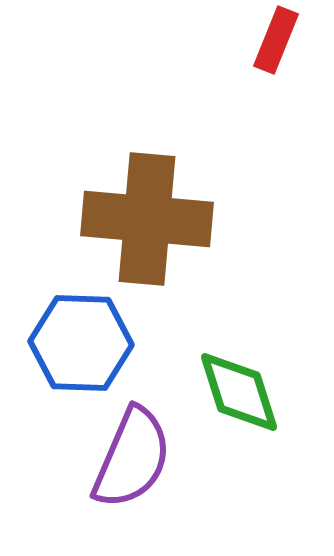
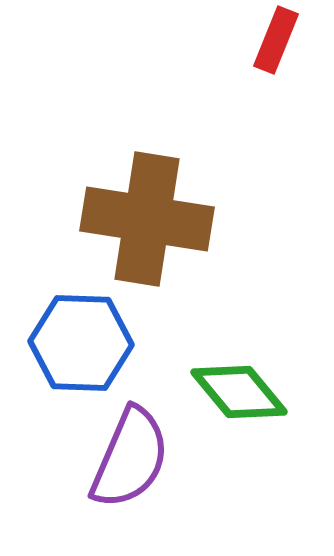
brown cross: rotated 4 degrees clockwise
green diamond: rotated 22 degrees counterclockwise
purple semicircle: moved 2 px left
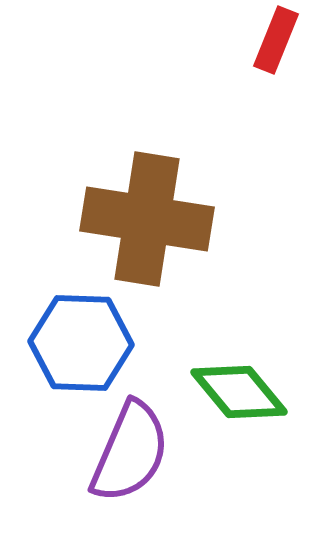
purple semicircle: moved 6 px up
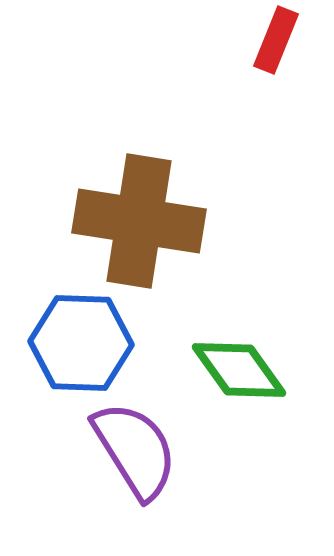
brown cross: moved 8 px left, 2 px down
green diamond: moved 22 px up; rotated 4 degrees clockwise
purple semicircle: moved 5 px right, 2 px up; rotated 55 degrees counterclockwise
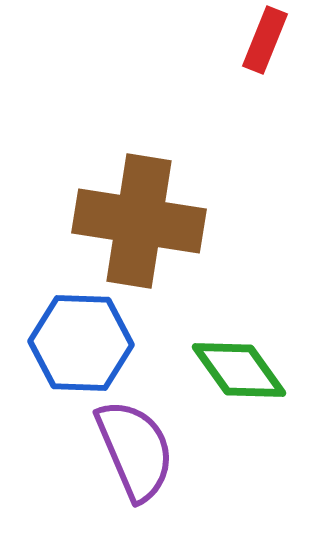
red rectangle: moved 11 px left
purple semicircle: rotated 9 degrees clockwise
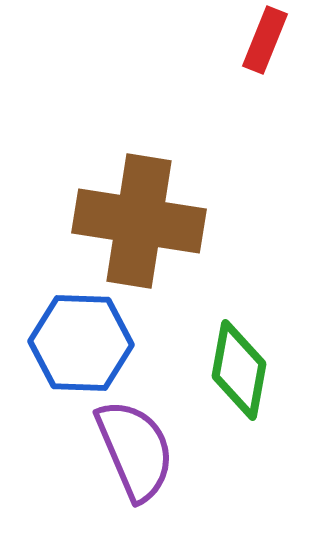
green diamond: rotated 46 degrees clockwise
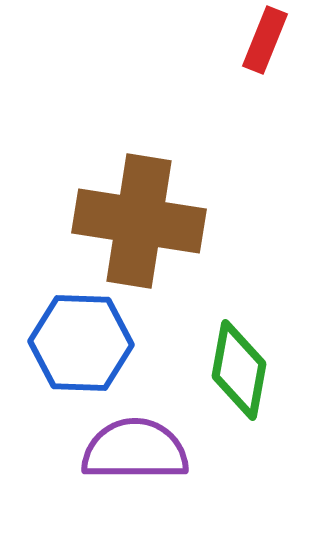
purple semicircle: rotated 67 degrees counterclockwise
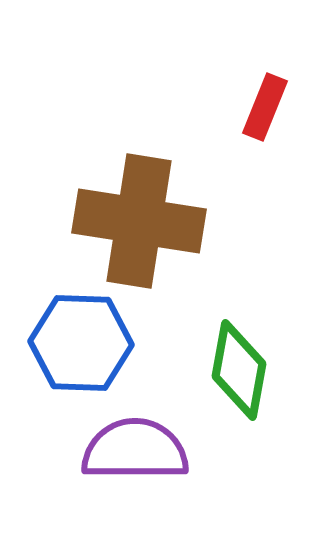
red rectangle: moved 67 px down
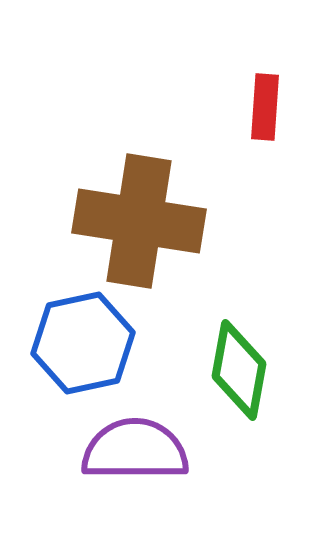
red rectangle: rotated 18 degrees counterclockwise
blue hexagon: moved 2 px right; rotated 14 degrees counterclockwise
